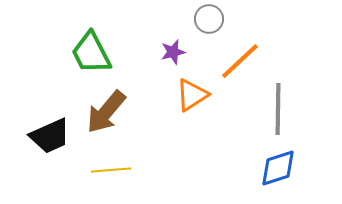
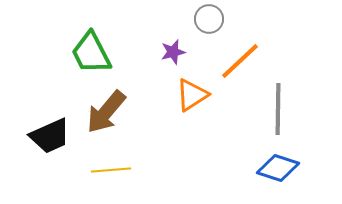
blue diamond: rotated 36 degrees clockwise
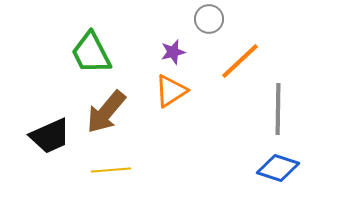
orange triangle: moved 21 px left, 4 px up
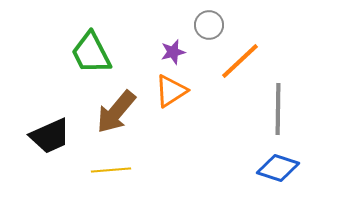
gray circle: moved 6 px down
brown arrow: moved 10 px right
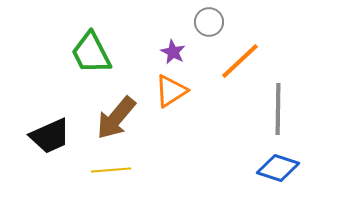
gray circle: moved 3 px up
purple star: rotated 30 degrees counterclockwise
brown arrow: moved 6 px down
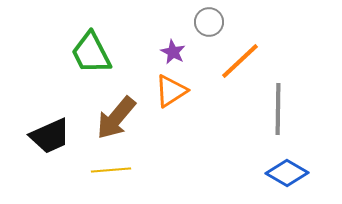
blue diamond: moved 9 px right, 5 px down; rotated 12 degrees clockwise
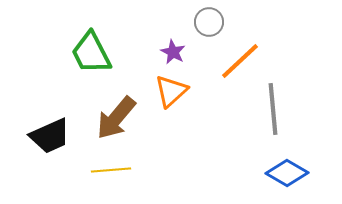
orange triangle: rotated 9 degrees counterclockwise
gray line: moved 5 px left; rotated 6 degrees counterclockwise
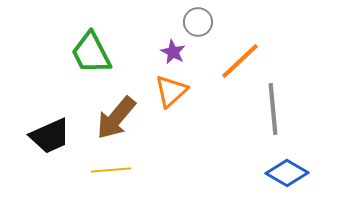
gray circle: moved 11 px left
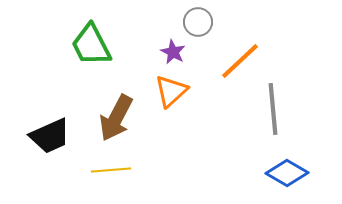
green trapezoid: moved 8 px up
brown arrow: rotated 12 degrees counterclockwise
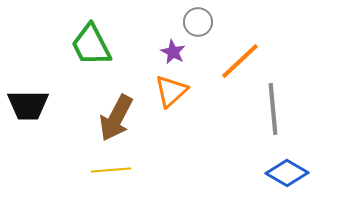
black trapezoid: moved 22 px left, 31 px up; rotated 24 degrees clockwise
